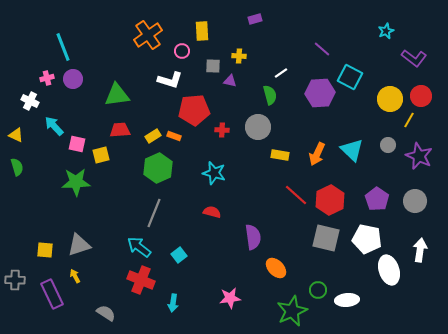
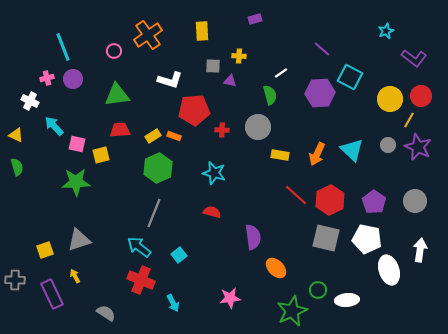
pink circle at (182, 51): moved 68 px left
purple star at (419, 156): moved 1 px left, 9 px up
purple pentagon at (377, 199): moved 3 px left, 3 px down
gray triangle at (79, 245): moved 5 px up
yellow square at (45, 250): rotated 24 degrees counterclockwise
cyan arrow at (173, 303): rotated 36 degrees counterclockwise
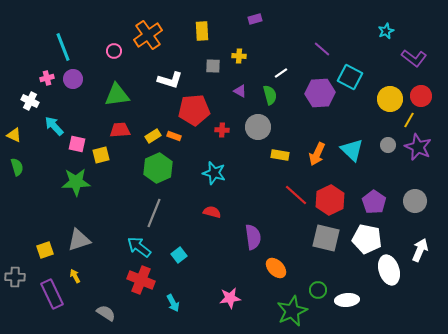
purple triangle at (230, 81): moved 10 px right, 10 px down; rotated 16 degrees clockwise
yellow triangle at (16, 135): moved 2 px left
white arrow at (420, 250): rotated 15 degrees clockwise
gray cross at (15, 280): moved 3 px up
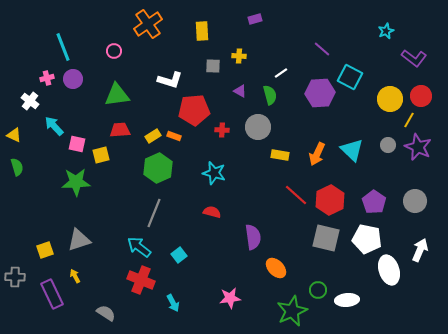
orange cross at (148, 35): moved 11 px up
white cross at (30, 101): rotated 12 degrees clockwise
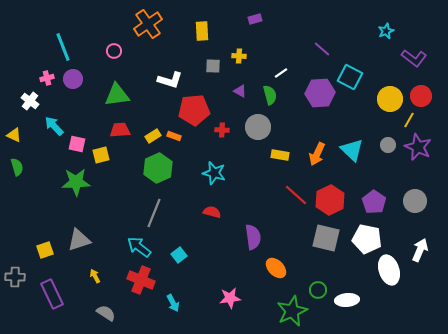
yellow arrow at (75, 276): moved 20 px right
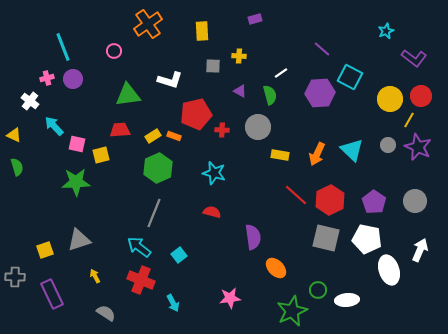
green triangle at (117, 95): moved 11 px right
red pentagon at (194, 110): moved 2 px right, 4 px down; rotated 8 degrees counterclockwise
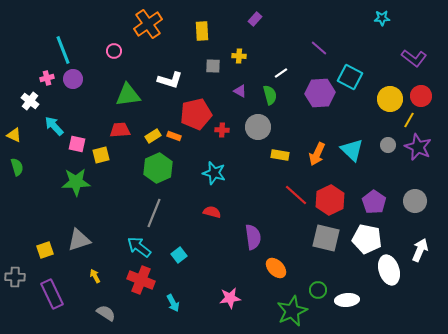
purple rectangle at (255, 19): rotated 32 degrees counterclockwise
cyan star at (386, 31): moved 4 px left, 13 px up; rotated 21 degrees clockwise
cyan line at (63, 47): moved 3 px down
purple line at (322, 49): moved 3 px left, 1 px up
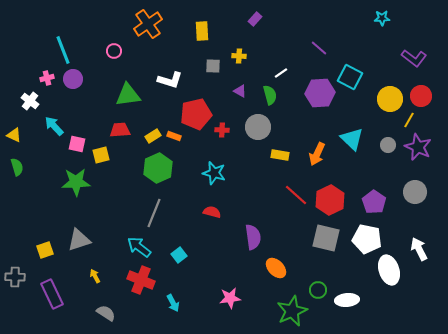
cyan triangle at (352, 150): moved 11 px up
gray circle at (415, 201): moved 9 px up
white arrow at (420, 250): moved 1 px left, 1 px up; rotated 50 degrees counterclockwise
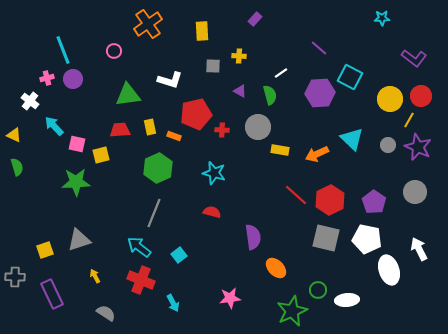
yellow rectangle at (153, 136): moved 3 px left, 9 px up; rotated 70 degrees counterclockwise
orange arrow at (317, 154): rotated 40 degrees clockwise
yellow rectangle at (280, 155): moved 5 px up
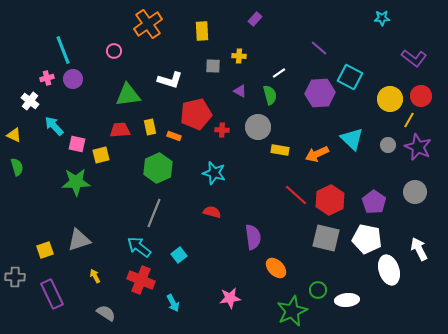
white line at (281, 73): moved 2 px left
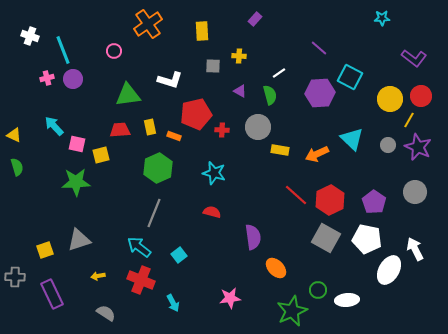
white cross at (30, 101): moved 65 px up; rotated 18 degrees counterclockwise
gray square at (326, 238): rotated 16 degrees clockwise
white arrow at (419, 249): moved 4 px left
white ellipse at (389, 270): rotated 48 degrees clockwise
yellow arrow at (95, 276): moved 3 px right; rotated 72 degrees counterclockwise
